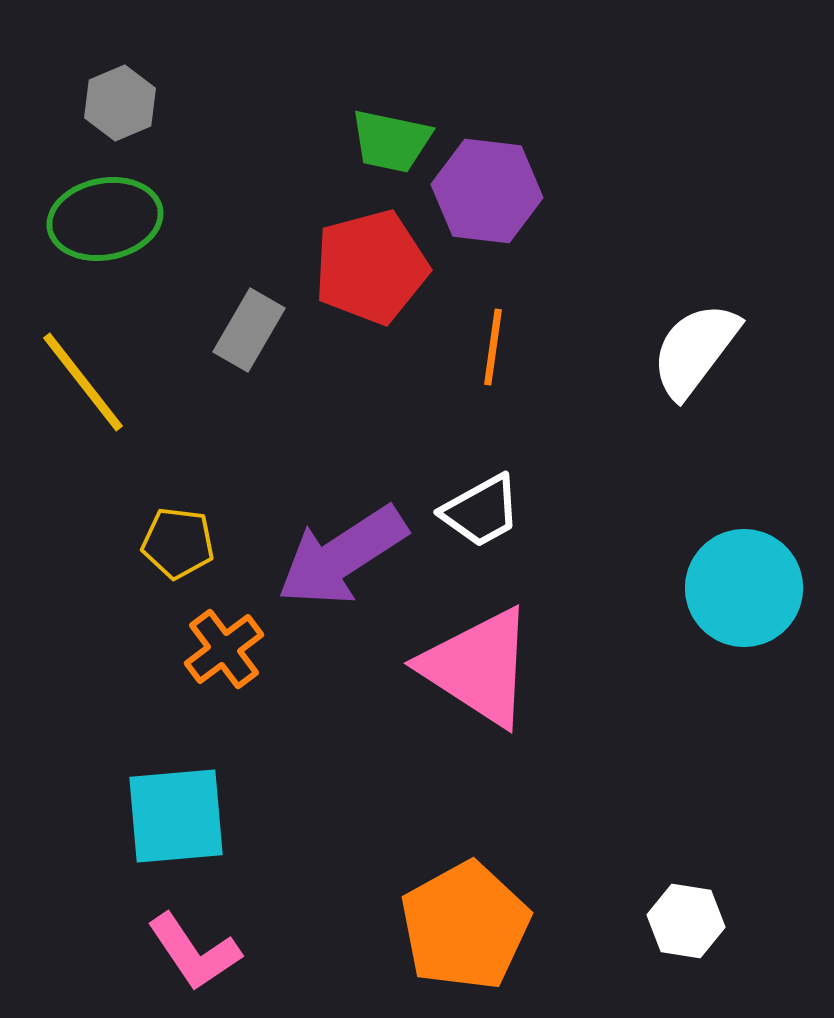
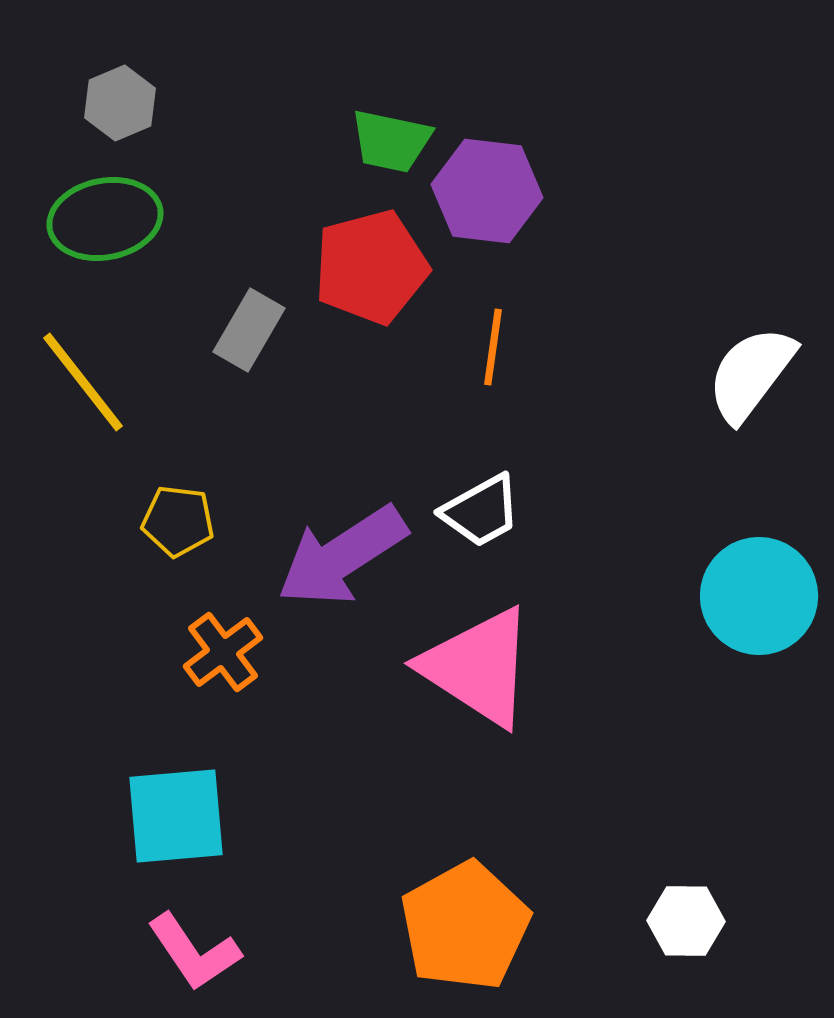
white semicircle: moved 56 px right, 24 px down
yellow pentagon: moved 22 px up
cyan circle: moved 15 px right, 8 px down
orange cross: moved 1 px left, 3 px down
white hexagon: rotated 8 degrees counterclockwise
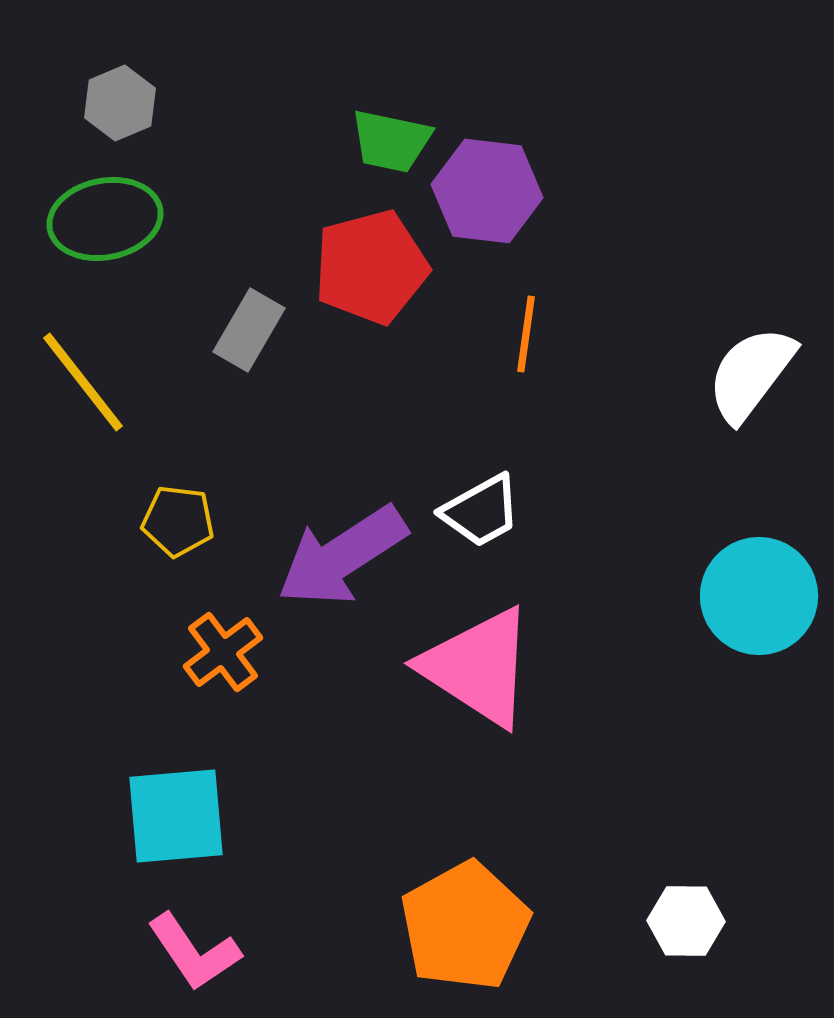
orange line: moved 33 px right, 13 px up
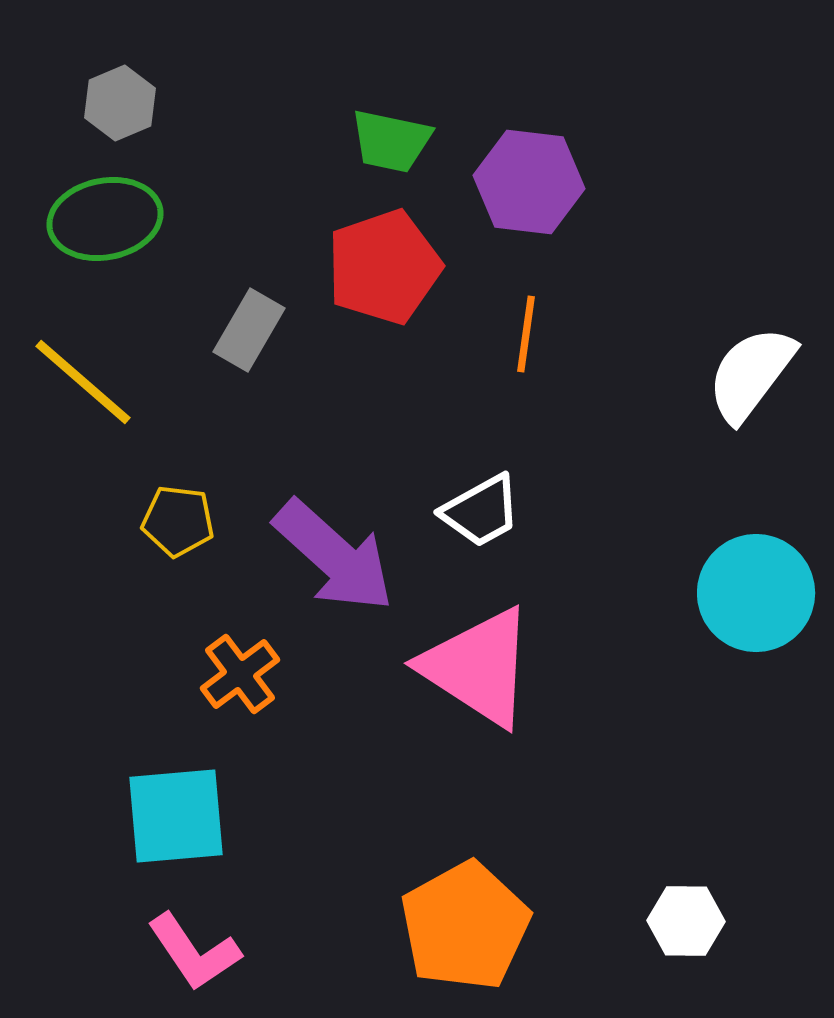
purple hexagon: moved 42 px right, 9 px up
red pentagon: moved 13 px right; rotated 4 degrees counterclockwise
yellow line: rotated 11 degrees counterclockwise
purple arrow: moved 8 px left; rotated 105 degrees counterclockwise
cyan circle: moved 3 px left, 3 px up
orange cross: moved 17 px right, 22 px down
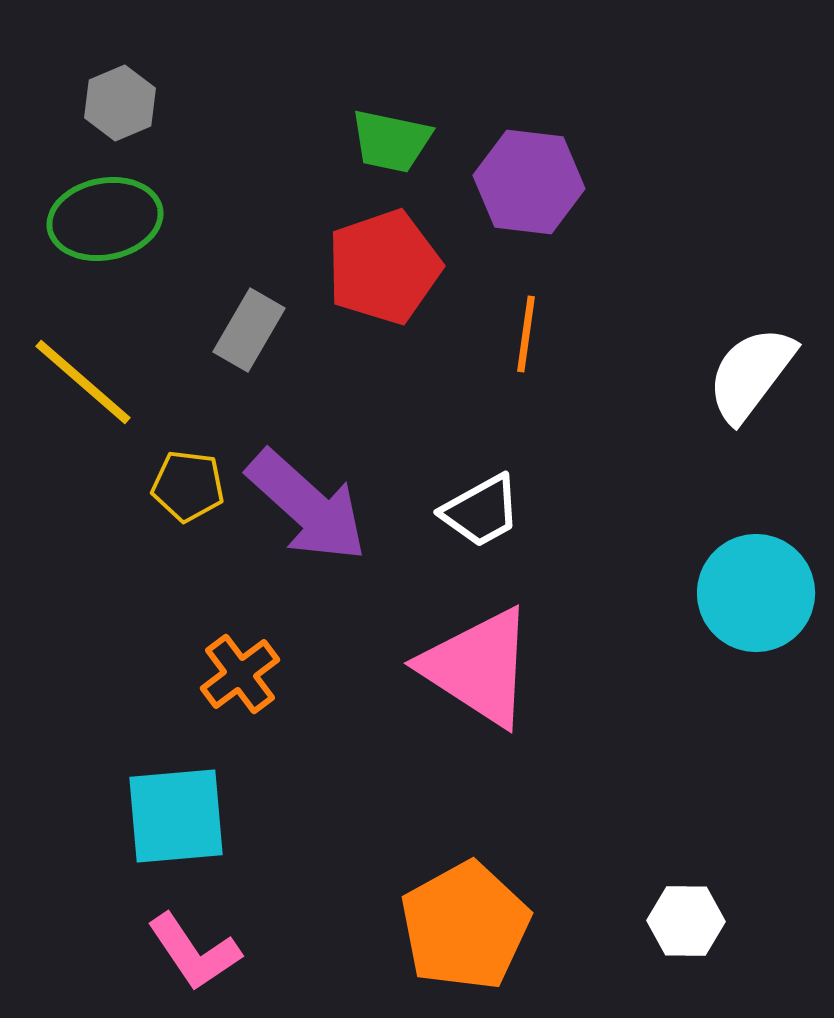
yellow pentagon: moved 10 px right, 35 px up
purple arrow: moved 27 px left, 50 px up
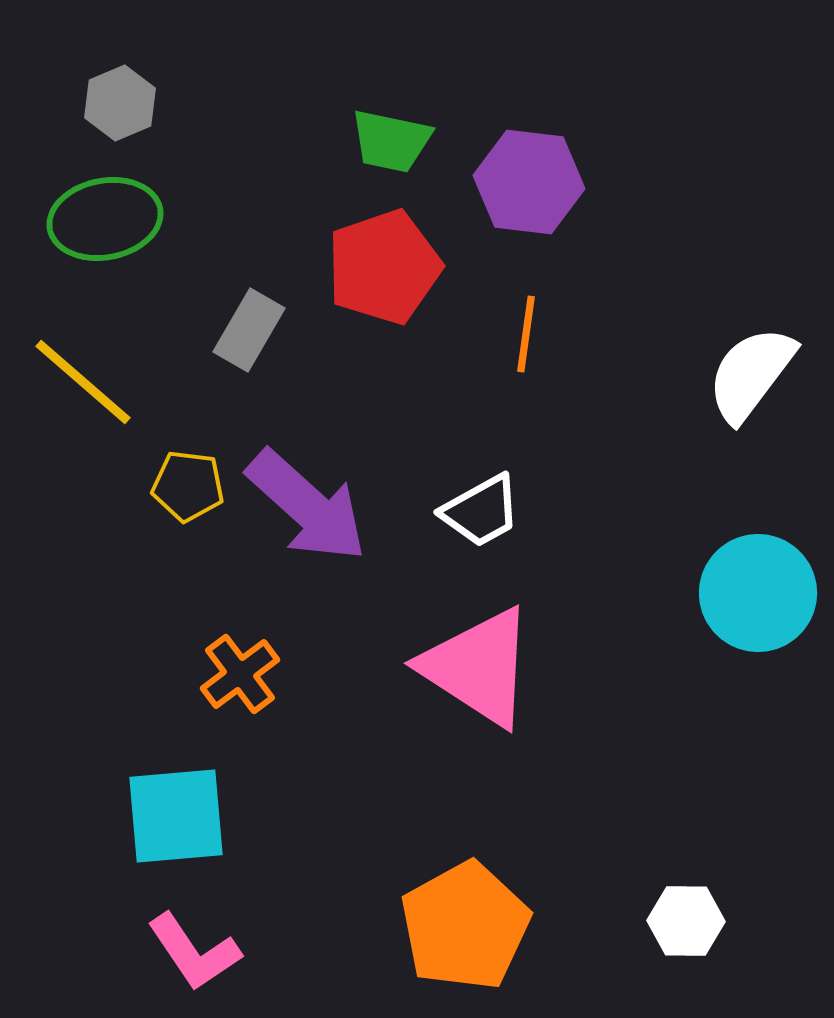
cyan circle: moved 2 px right
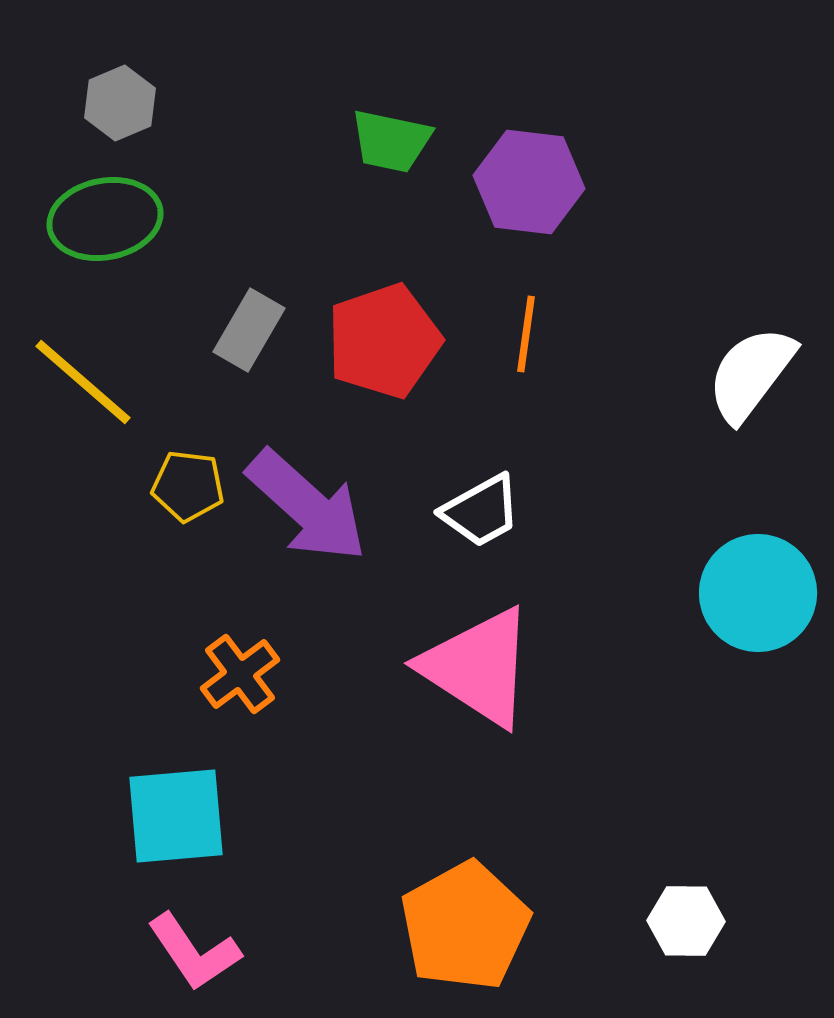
red pentagon: moved 74 px down
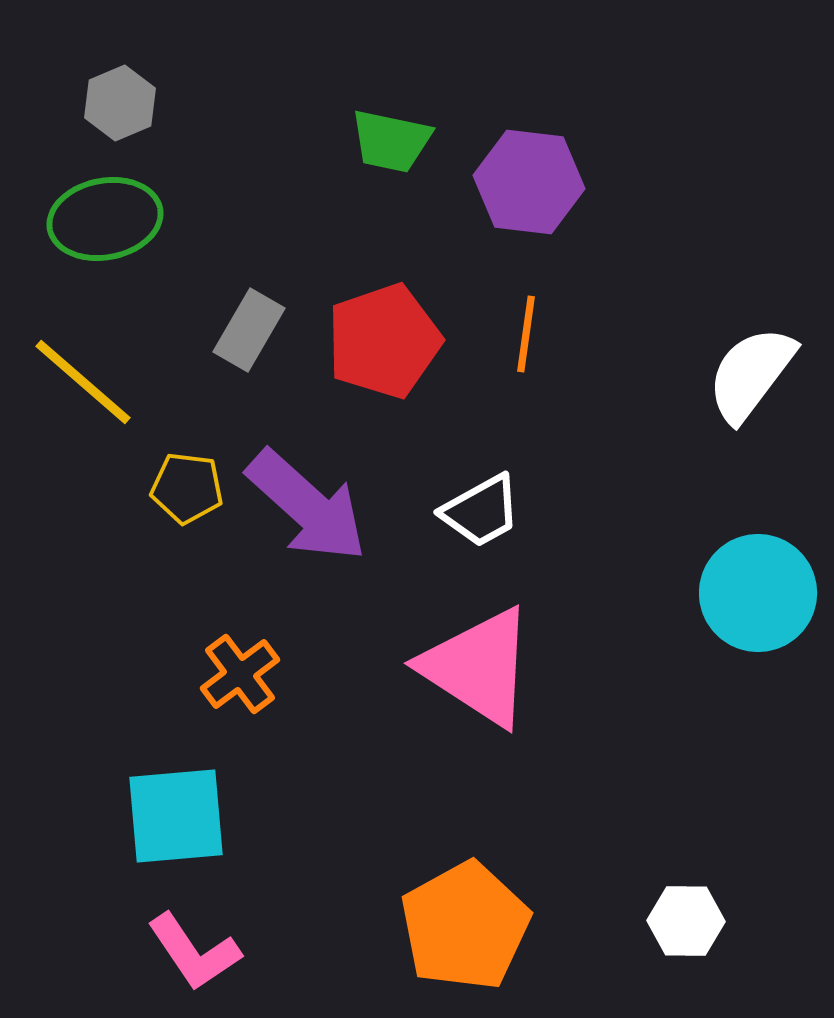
yellow pentagon: moved 1 px left, 2 px down
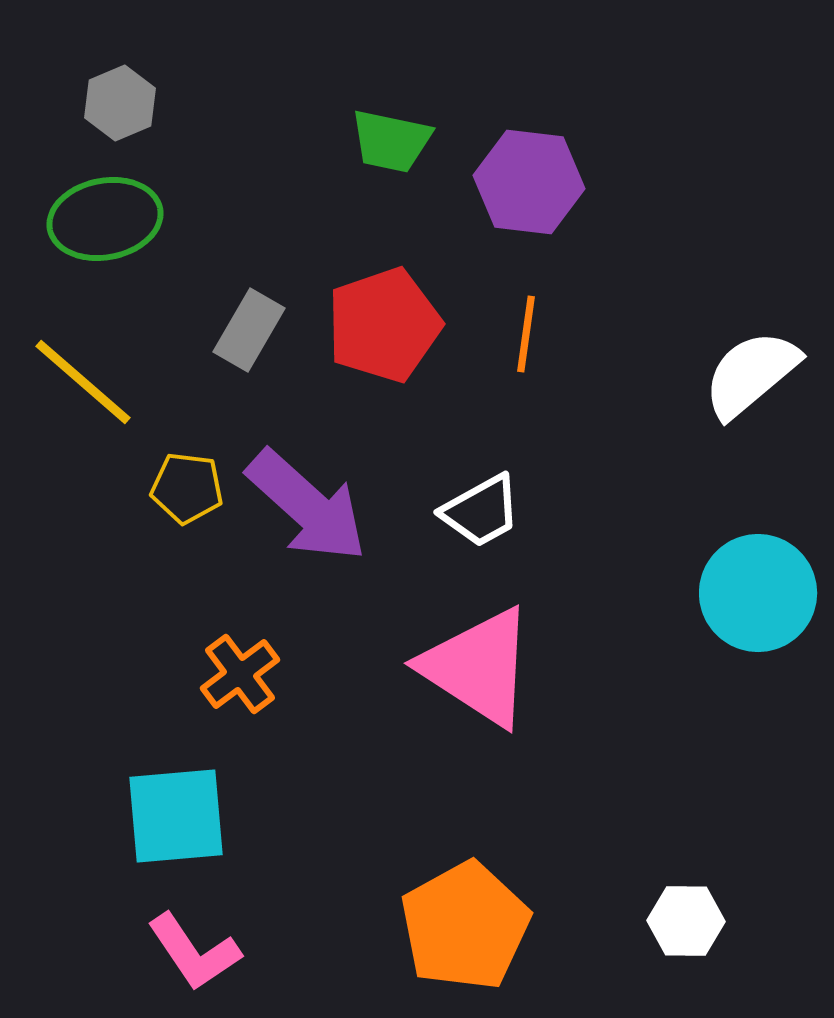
red pentagon: moved 16 px up
white semicircle: rotated 13 degrees clockwise
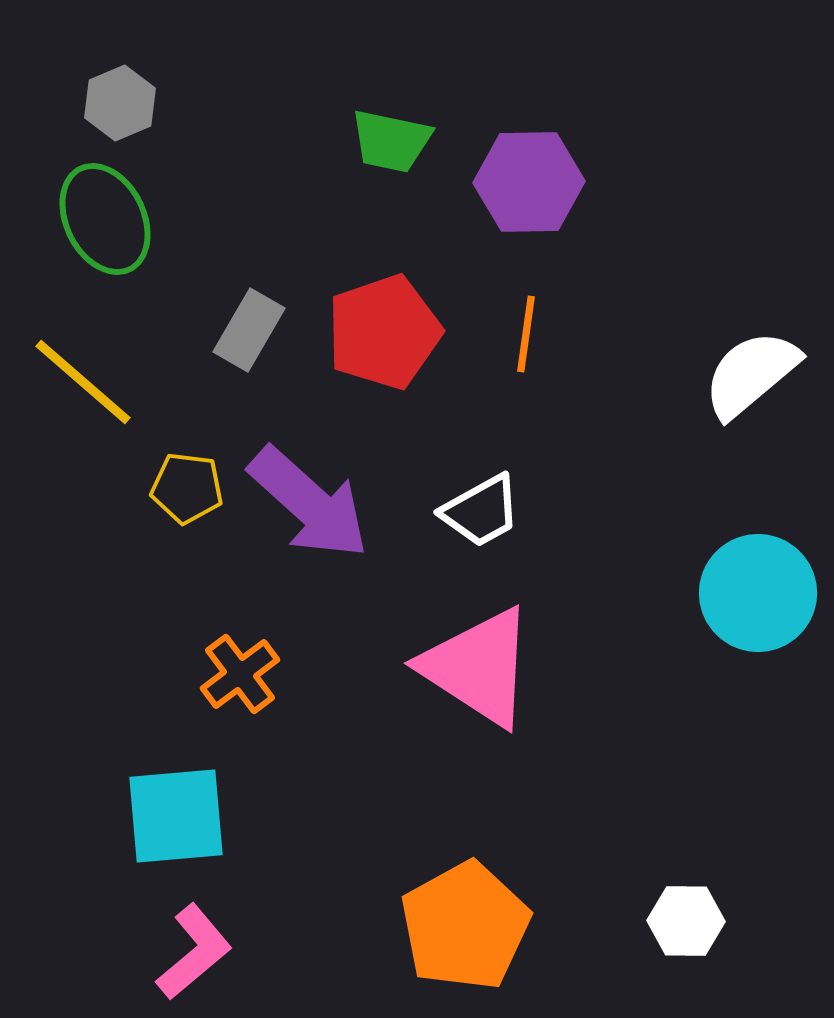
purple hexagon: rotated 8 degrees counterclockwise
green ellipse: rotated 75 degrees clockwise
red pentagon: moved 7 px down
purple arrow: moved 2 px right, 3 px up
pink L-shape: rotated 96 degrees counterclockwise
